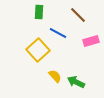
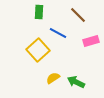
yellow semicircle: moved 2 px left, 2 px down; rotated 80 degrees counterclockwise
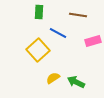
brown line: rotated 36 degrees counterclockwise
pink rectangle: moved 2 px right
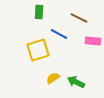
brown line: moved 1 px right, 3 px down; rotated 18 degrees clockwise
blue line: moved 1 px right, 1 px down
pink rectangle: rotated 21 degrees clockwise
yellow square: rotated 25 degrees clockwise
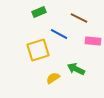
green rectangle: rotated 64 degrees clockwise
green arrow: moved 13 px up
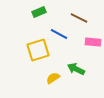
pink rectangle: moved 1 px down
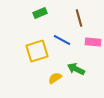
green rectangle: moved 1 px right, 1 px down
brown line: rotated 48 degrees clockwise
blue line: moved 3 px right, 6 px down
yellow square: moved 1 px left, 1 px down
yellow semicircle: moved 2 px right
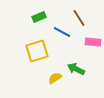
green rectangle: moved 1 px left, 4 px down
brown line: rotated 18 degrees counterclockwise
blue line: moved 8 px up
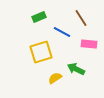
brown line: moved 2 px right
pink rectangle: moved 4 px left, 2 px down
yellow square: moved 4 px right, 1 px down
